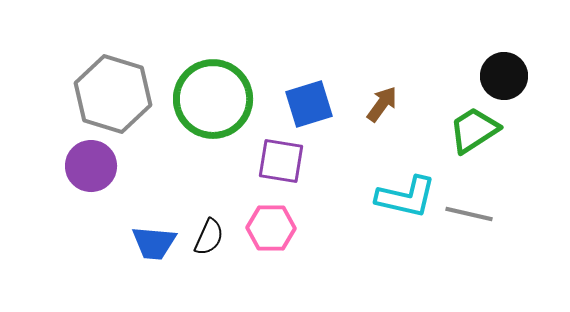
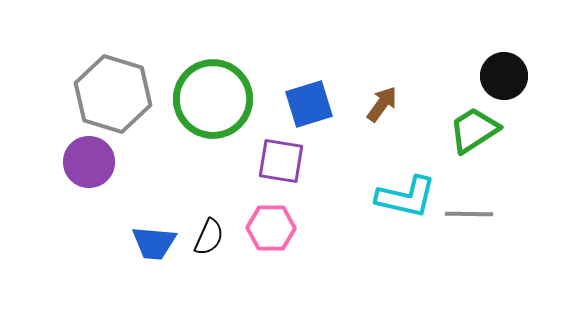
purple circle: moved 2 px left, 4 px up
gray line: rotated 12 degrees counterclockwise
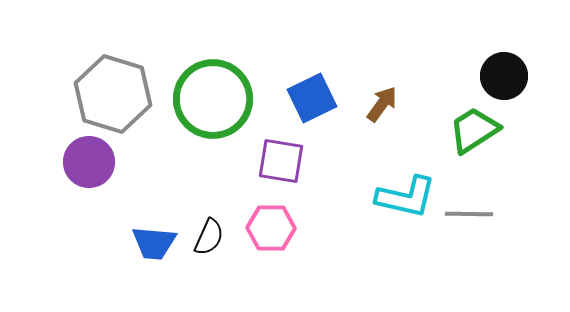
blue square: moved 3 px right, 6 px up; rotated 9 degrees counterclockwise
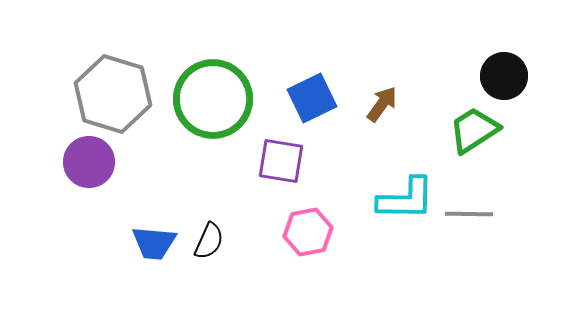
cyan L-shape: moved 2 px down; rotated 12 degrees counterclockwise
pink hexagon: moved 37 px right, 4 px down; rotated 12 degrees counterclockwise
black semicircle: moved 4 px down
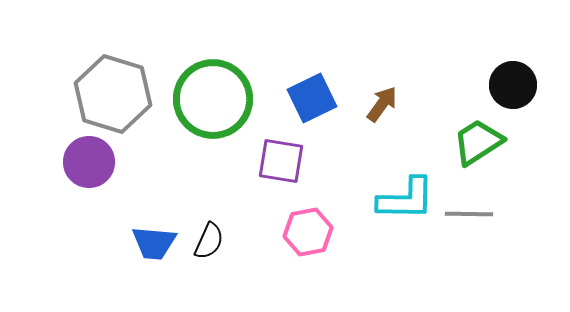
black circle: moved 9 px right, 9 px down
green trapezoid: moved 4 px right, 12 px down
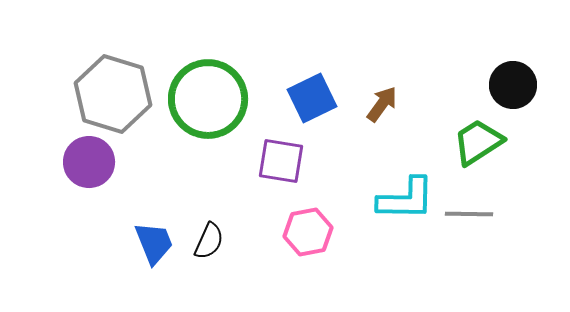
green circle: moved 5 px left
blue trapezoid: rotated 117 degrees counterclockwise
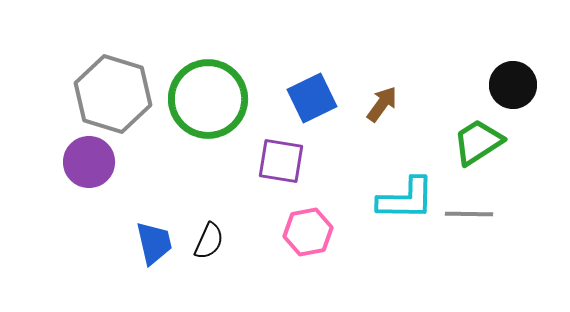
blue trapezoid: rotated 9 degrees clockwise
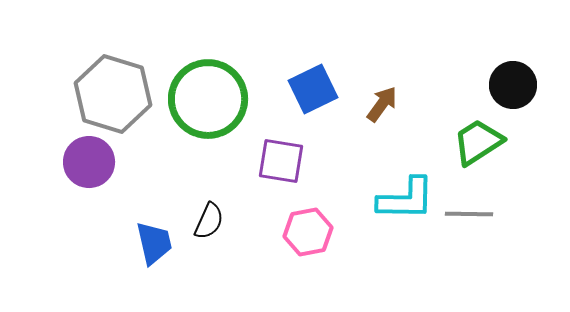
blue square: moved 1 px right, 9 px up
black semicircle: moved 20 px up
